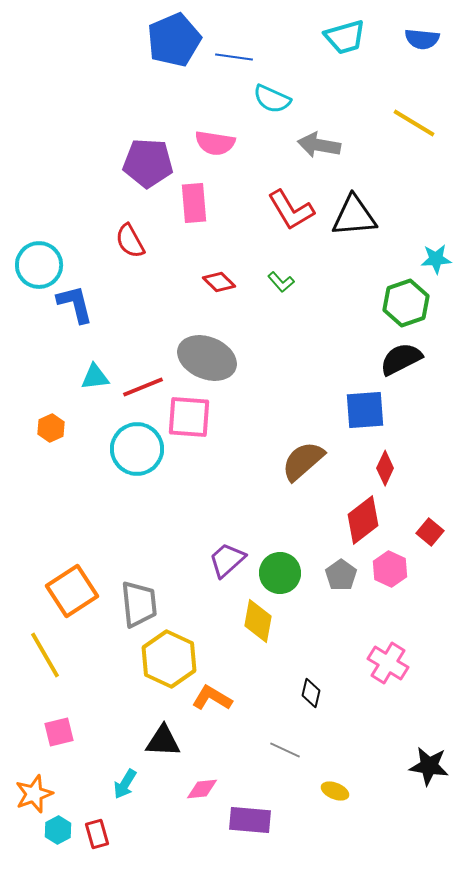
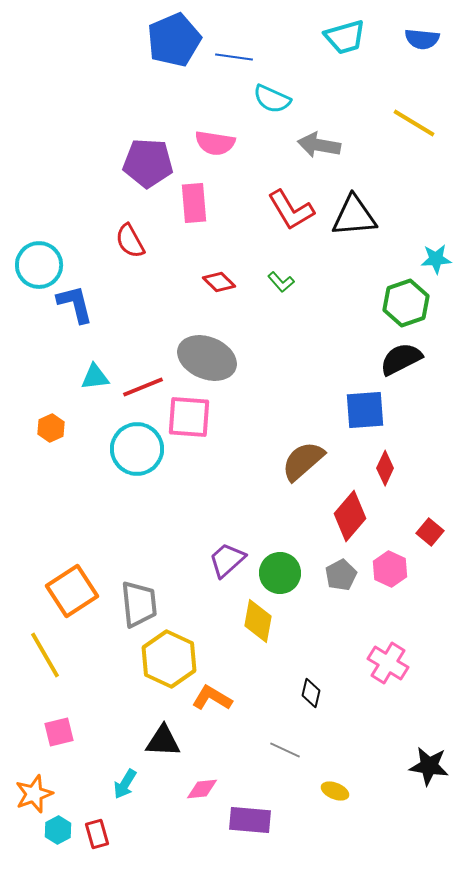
red diamond at (363, 520): moved 13 px left, 4 px up; rotated 12 degrees counterclockwise
gray pentagon at (341, 575): rotated 8 degrees clockwise
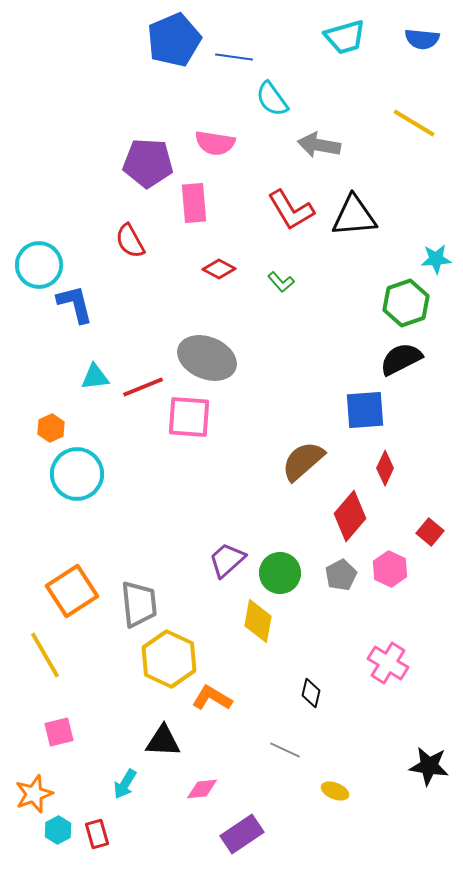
cyan semicircle at (272, 99): rotated 30 degrees clockwise
red diamond at (219, 282): moved 13 px up; rotated 16 degrees counterclockwise
cyan circle at (137, 449): moved 60 px left, 25 px down
purple rectangle at (250, 820): moved 8 px left, 14 px down; rotated 39 degrees counterclockwise
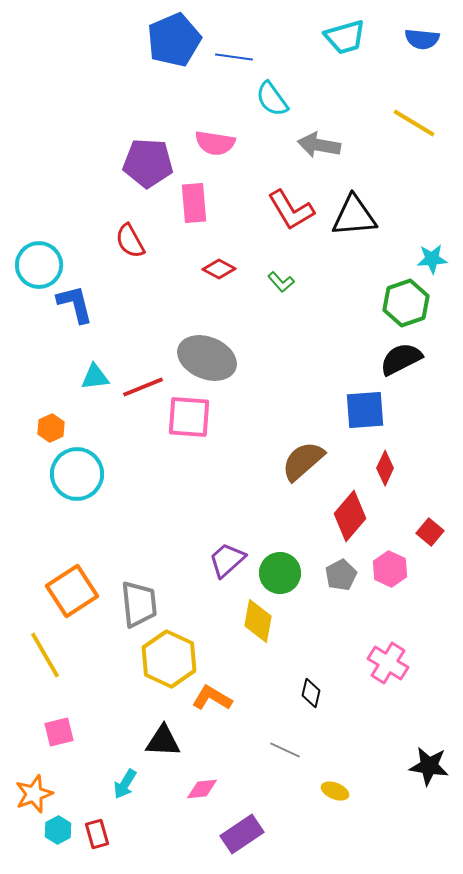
cyan star at (436, 259): moved 4 px left
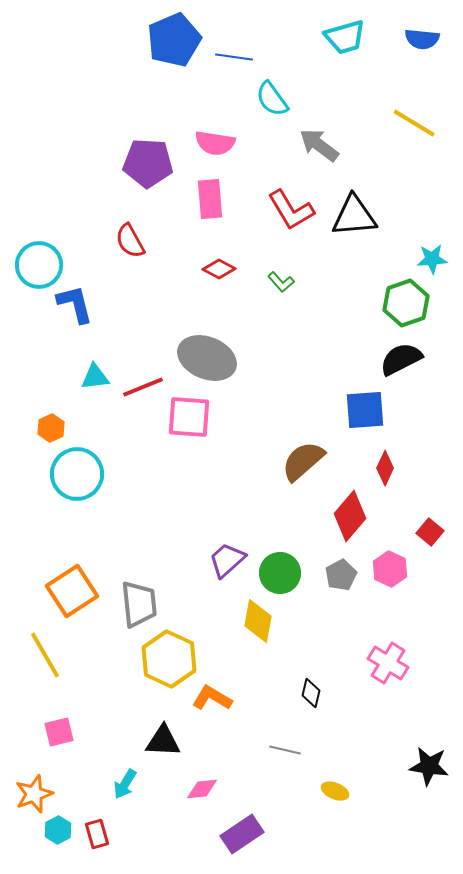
gray arrow at (319, 145): rotated 27 degrees clockwise
pink rectangle at (194, 203): moved 16 px right, 4 px up
gray line at (285, 750): rotated 12 degrees counterclockwise
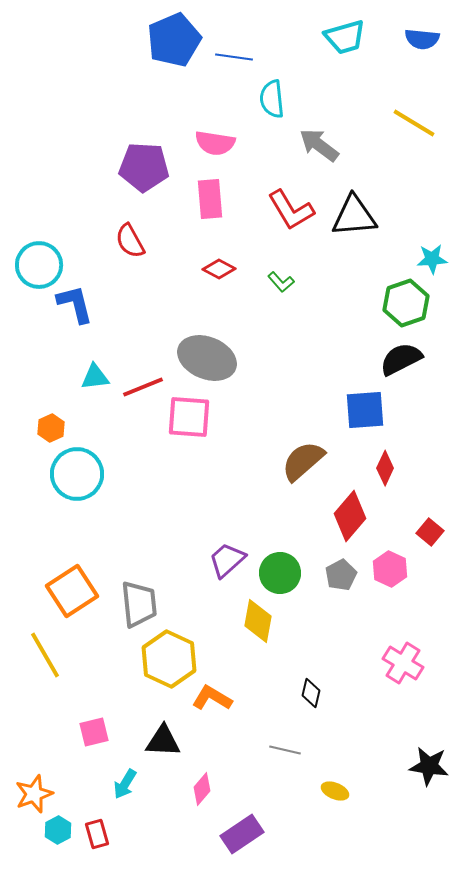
cyan semicircle at (272, 99): rotated 30 degrees clockwise
purple pentagon at (148, 163): moved 4 px left, 4 px down
pink cross at (388, 663): moved 15 px right
pink square at (59, 732): moved 35 px right
pink diamond at (202, 789): rotated 44 degrees counterclockwise
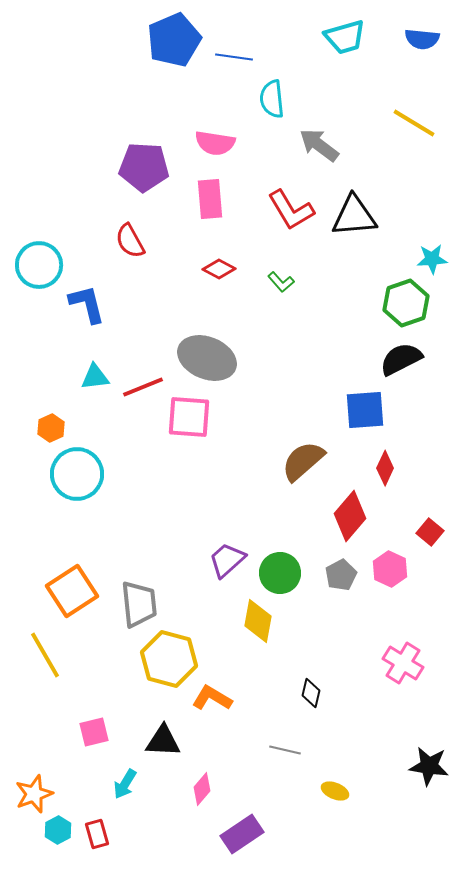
blue L-shape at (75, 304): moved 12 px right
yellow hexagon at (169, 659): rotated 10 degrees counterclockwise
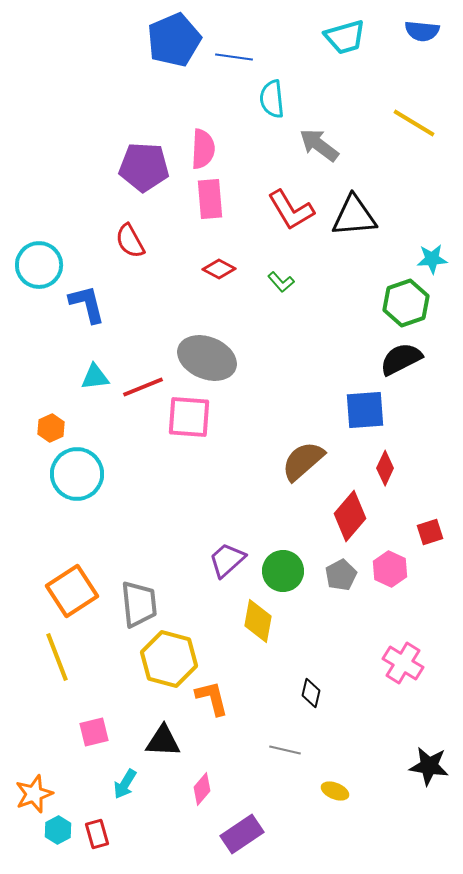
blue semicircle at (422, 39): moved 8 px up
pink semicircle at (215, 143): moved 12 px left, 6 px down; rotated 96 degrees counterclockwise
red square at (430, 532): rotated 32 degrees clockwise
green circle at (280, 573): moved 3 px right, 2 px up
yellow line at (45, 655): moved 12 px right, 2 px down; rotated 9 degrees clockwise
orange L-shape at (212, 698): rotated 45 degrees clockwise
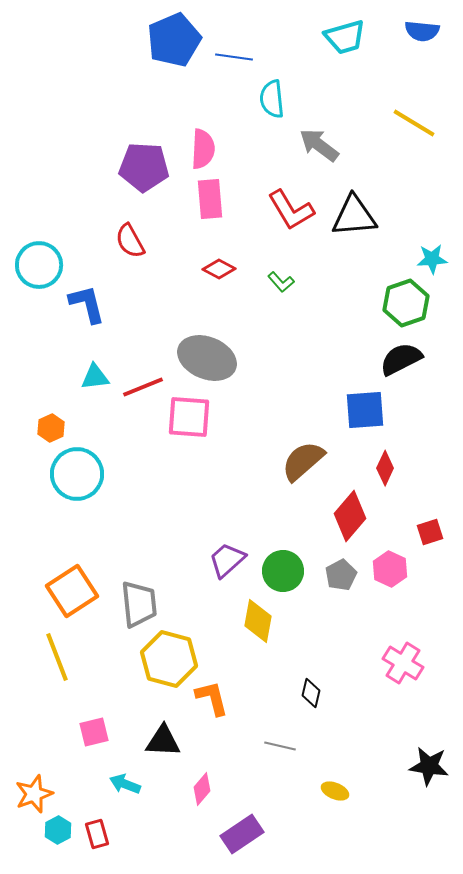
gray line at (285, 750): moved 5 px left, 4 px up
cyan arrow at (125, 784): rotated 80 degrees clockwise
